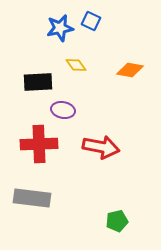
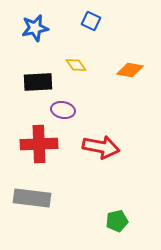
blue star: moved 25 px left
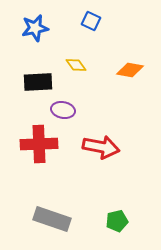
gray rectangle: moved 20 px right, 21 px down; rotated 12 degrees clockwise
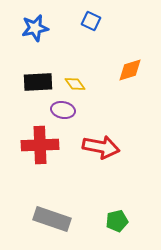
yellow diamond: moved 1 px left, 19 px down
orange diamond: rotated 28 degrees counterclockwise
red cross: moved 1 px right, 1 px down
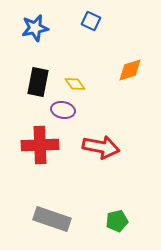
black rectangle: rotated 76 degrees counterclockwise
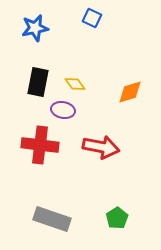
blue square: moved 1 px right, 3 px up
orange diamond: moved 22 px down
red cross: rotated 9 degrees clockwise
green pentagon: moved 3 px up; rotated 20 degrees counterclockwise
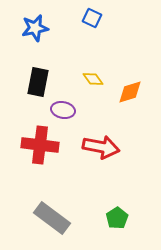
yellow diamond: moved 18 px right, 5 px up
gray rectangle: moved 1 px up; rotated 18 degrees clockwise
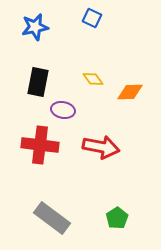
blue star: moved 1 px up
orange diamond: rotated 16 degrees clockwise
